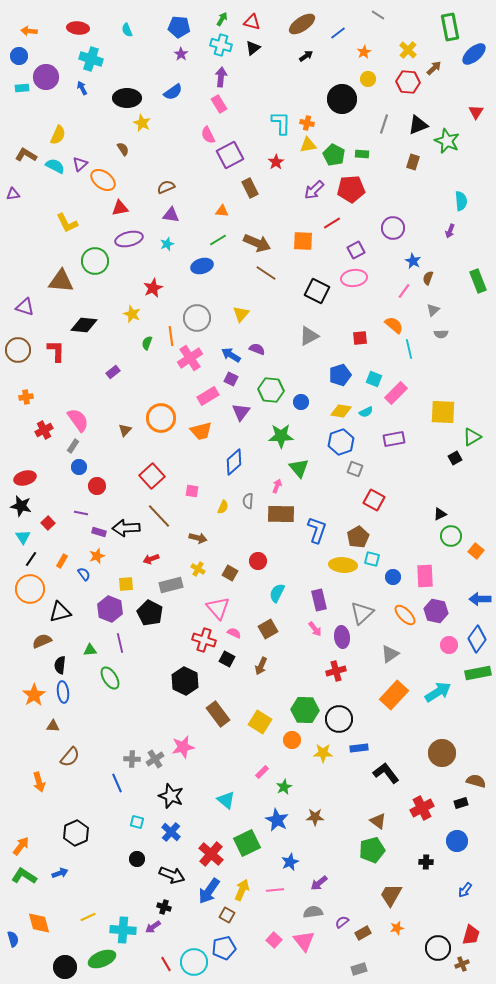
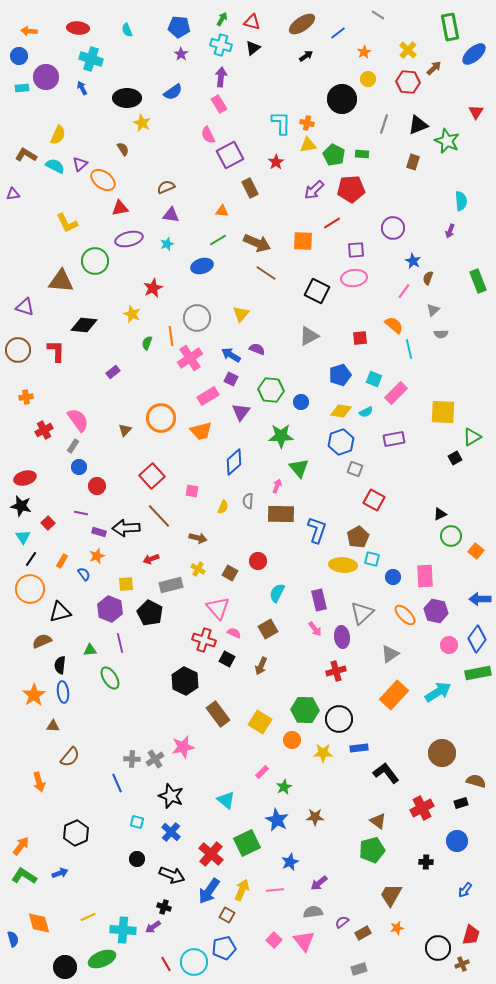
purple square at (356, 250): rotated 24 degrees clockwise
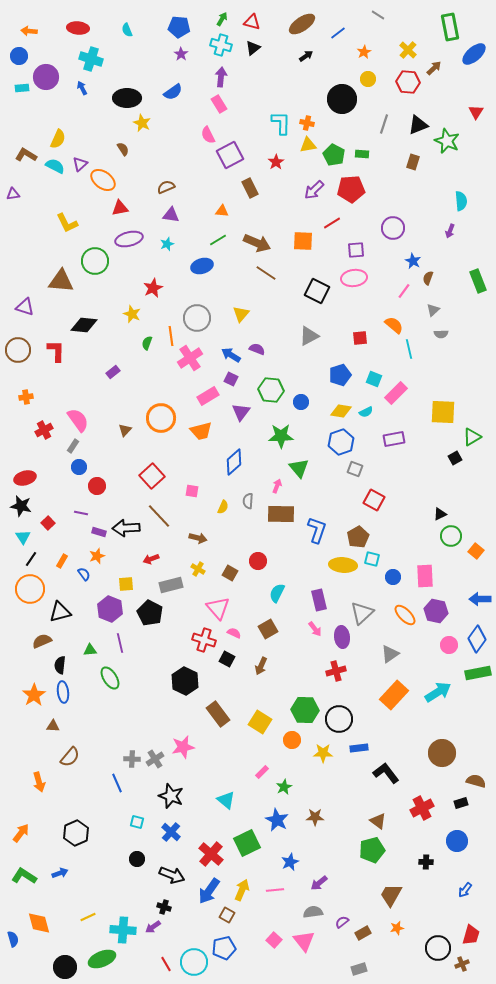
yellow semicircle at (58, 135): moved 4 px down
orange arrow at (21, 846): moved 13 px up
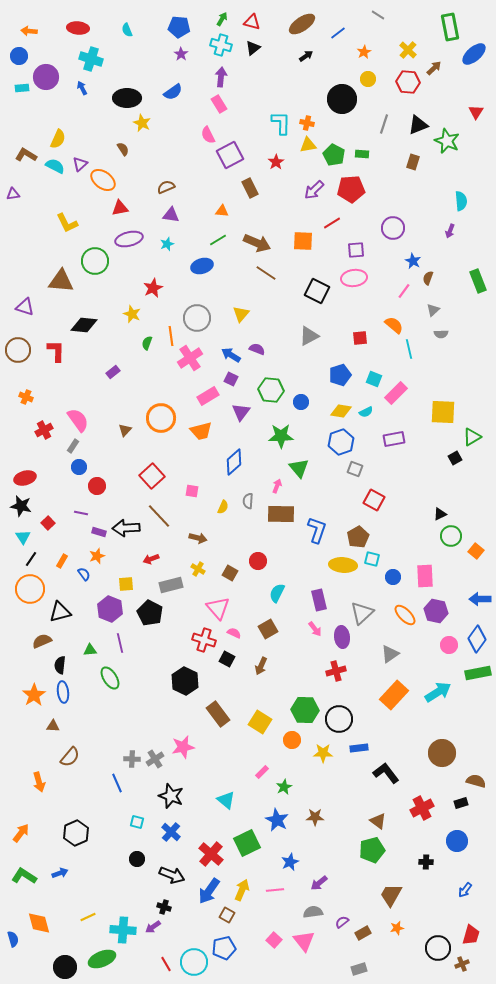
orange cross at (26, 397): rotated 32 degrees clockwise
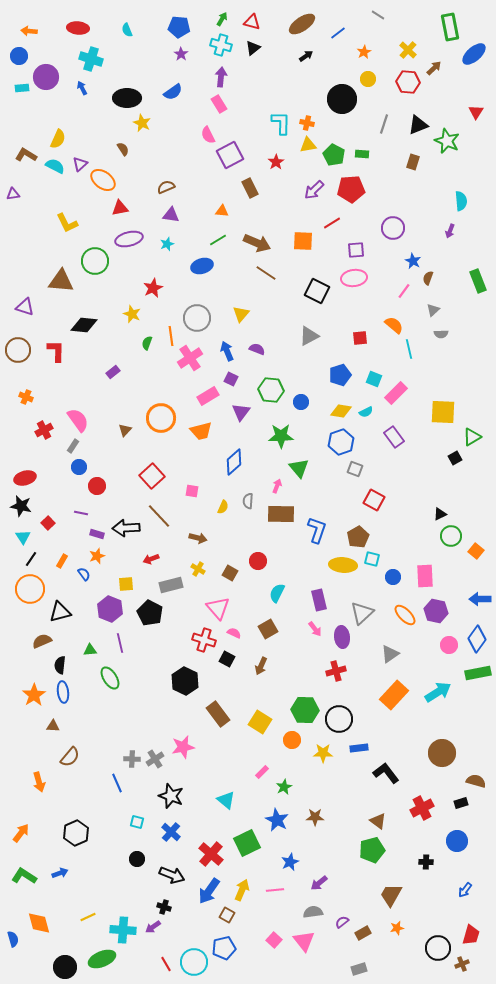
blue arrow at (231, 355): moved 4 px left, 4 px up; rotated 36 degrees clockwise
purple rectangle at (394, 439): moved 2 px up; rotated 65 degrees clockwise
purple rectangle at (99, 532): moved 2 px left, 2 px down
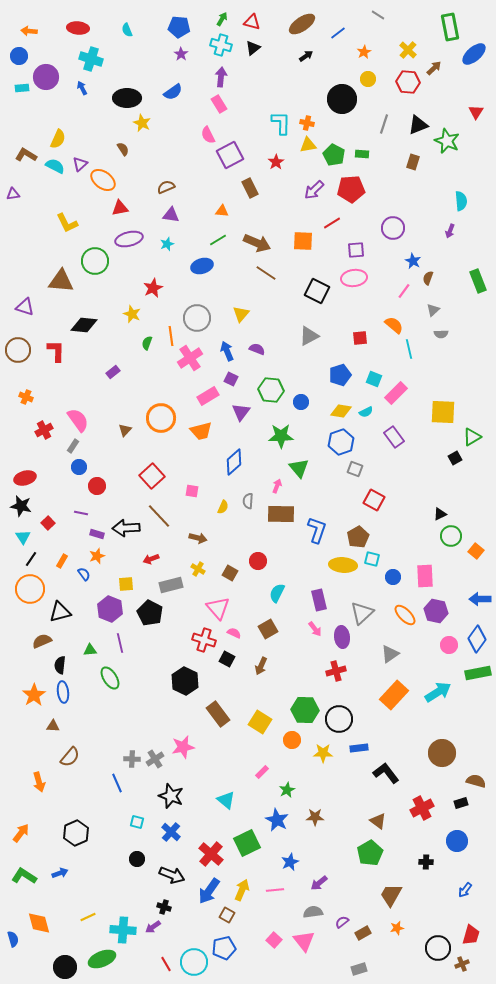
green star at (284, 787): moved 3 px right, 3 px down
green pentagon at (372, 850): moved 2 px left, 3 px down; rotated 15 degrees counterclockwise
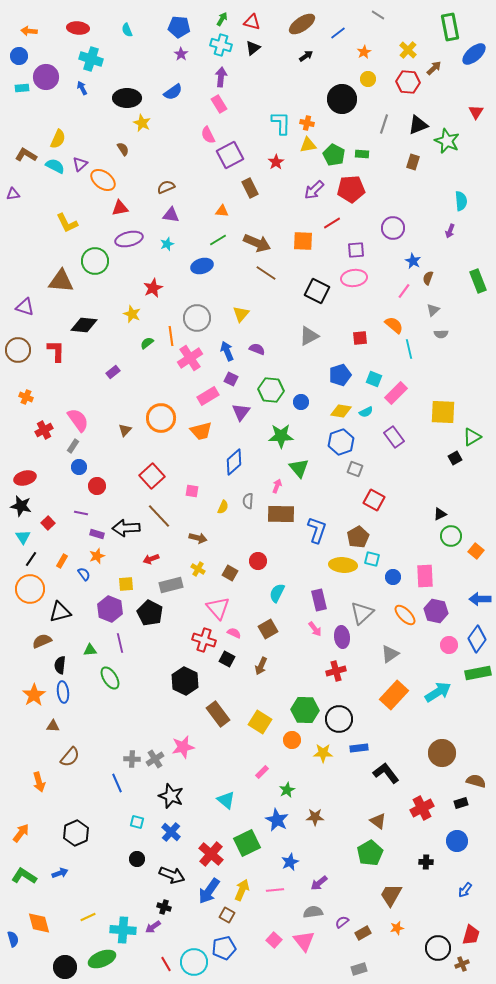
green semicircle at (147, 343): rotated 32 degrees clockwise
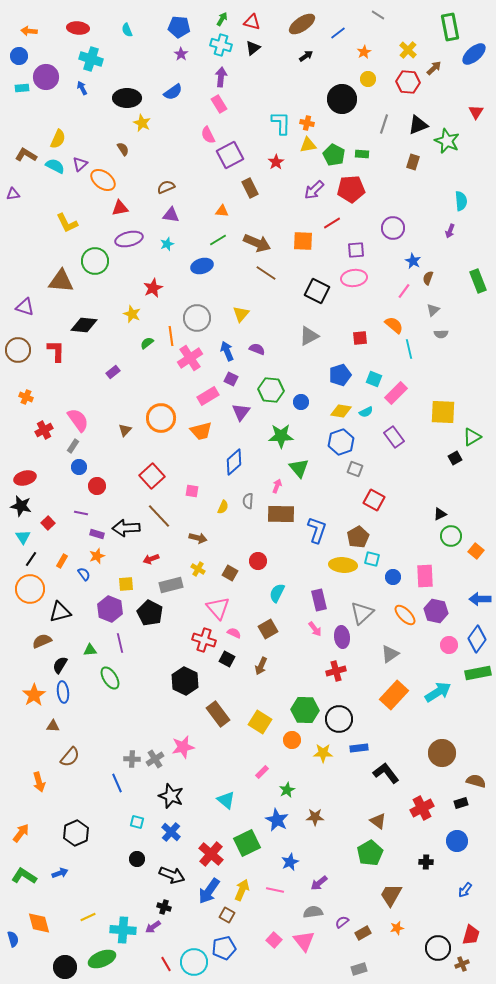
black semicircle at (60, 665): rotated 24 degrees clockwise
pink line at (275, 890): rotated 18 degrees clockwise
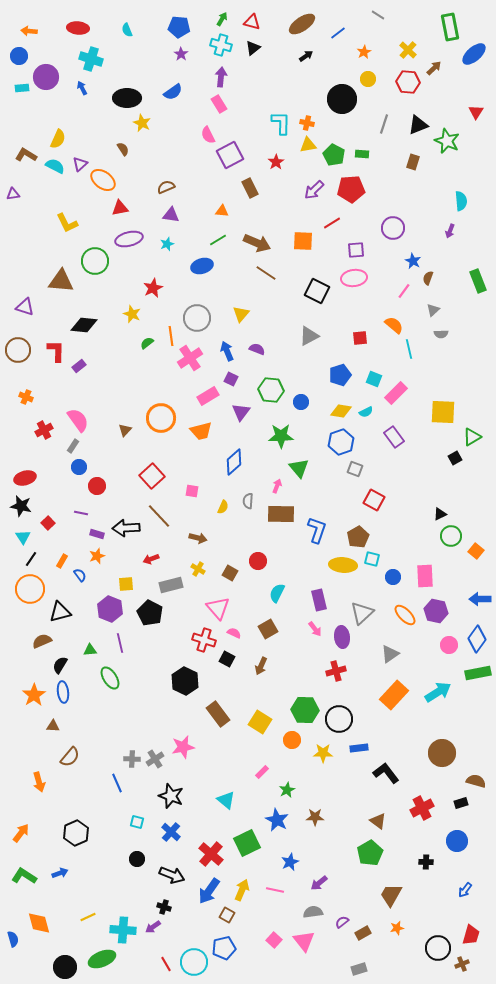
purple rectangle at (113, 372): moved 34 px left, 6 px up
blue semicircle at (84, 574): moved 4 px left, 1 px down
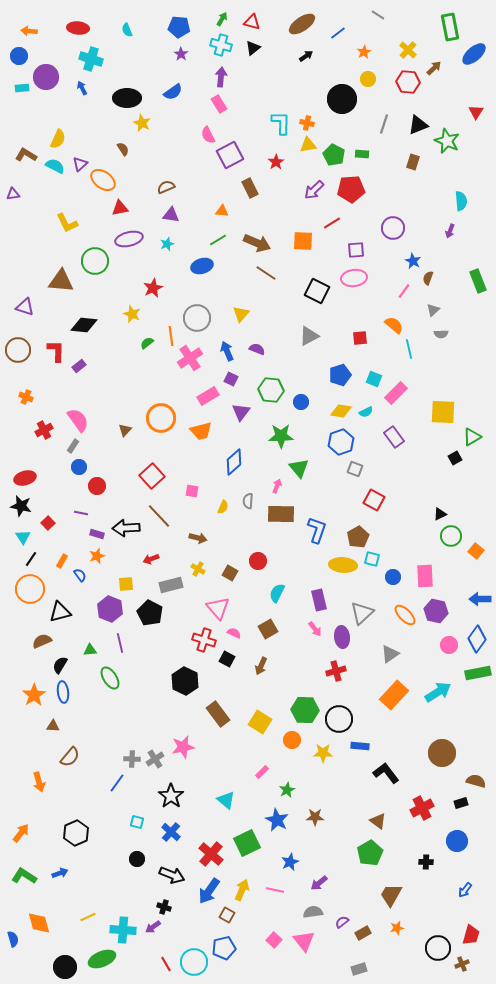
blue rectangle at (359, 748): moved 1 px right, 2 px up; rotated 12 degrees clockwise
blue line at (117, 783): rotated 60 degrees clockwise
black star at (171, 796): rotated 15 degrees clockwise
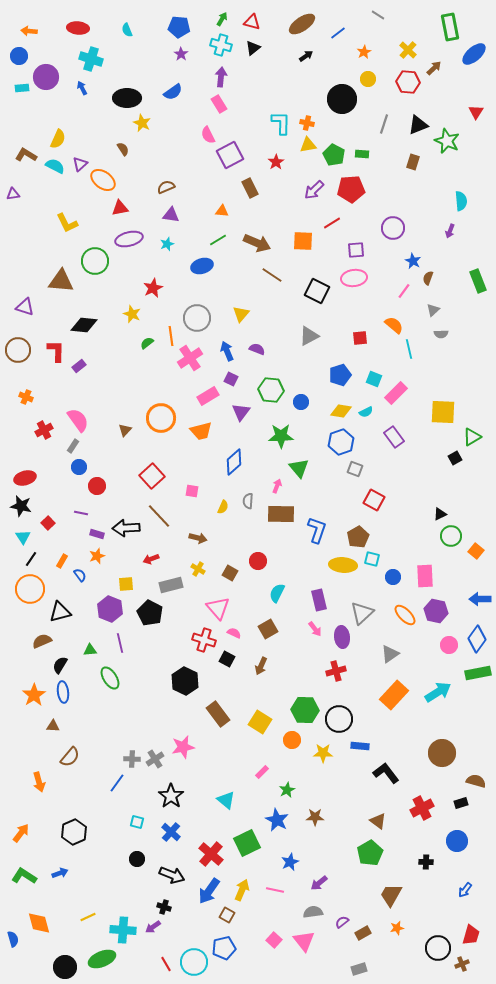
brown line at (266, 273): moved 6 px right, 2 px down
black hexagon at (76, 833): moved 2 px left, 1 px up
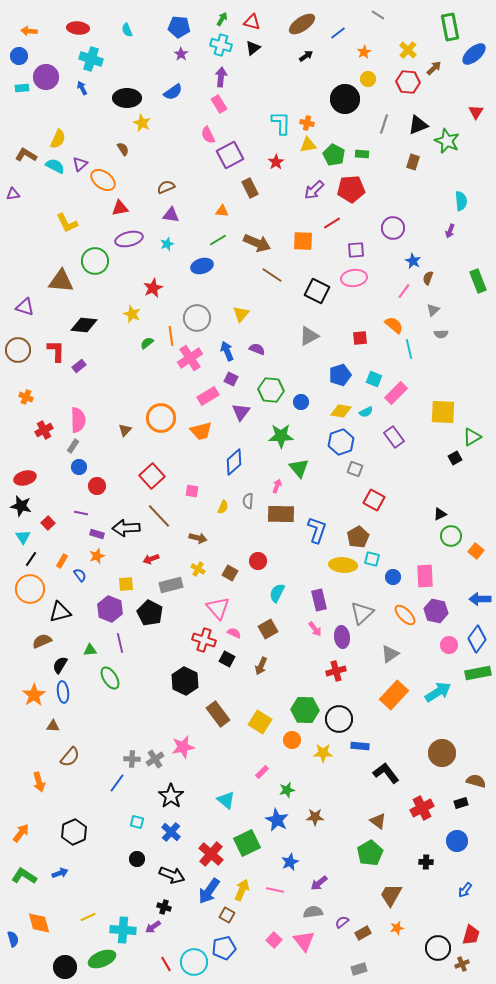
black circle at (342, 99): moved 3 px right
pink semicircle at (78, 420): rotated 35 degrees clockwise
green star at (287, 790): rotated 14 degrees clockwise
